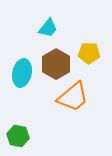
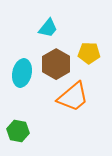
green hexagon: moved 5 px up
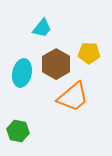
cyan trapezoid: moved 6 px left
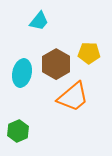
cyan trapezoid: moved 3 px left, 7 px up
green hexagon: rotated 25 degrees clockwise
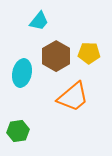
brown hexagon: moved 8 px up
green hexagon: rotated 15 degrees clockwise
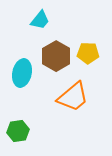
cyan trapezoid: moved 1 px right, 1 px up
yellow pentagon: moved 1 px left
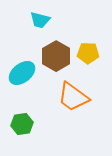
cyan trapezoid: rotated 65 degrees clockwise
cyan ellipse: rotated 40 degrees clockwise
orange trapezoid: rotated 76 degrees clockwise
green hexagon: moved 4 px right, 7 px up
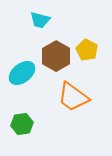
yellow pentagon: moved 1 px left, 3 px up; rotated 25 degrees clockwise
